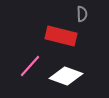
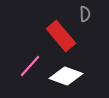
gray semicircle: moved 3 px right
red rectangle: rotated 36 degrees clockwise
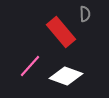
red rectangle: moved 4 px up
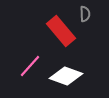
red rectangle: moved 1 px up
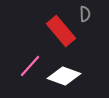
white diamond: moved 2 px left
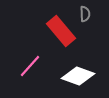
white diamond: moved 14 px right
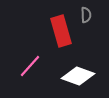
gray semicircle: moved 1 px right, 1 px down
red rectangle: rotated 24 degrees clockwise
